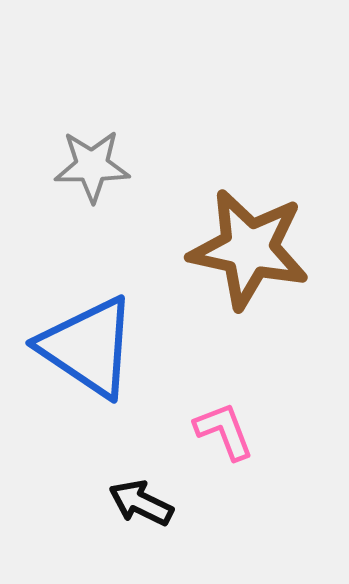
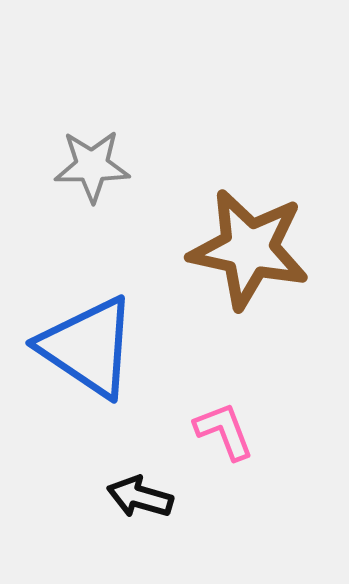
black arrow: moved 1 px left, 6 px up; rotated 10 degrees counterclockwise
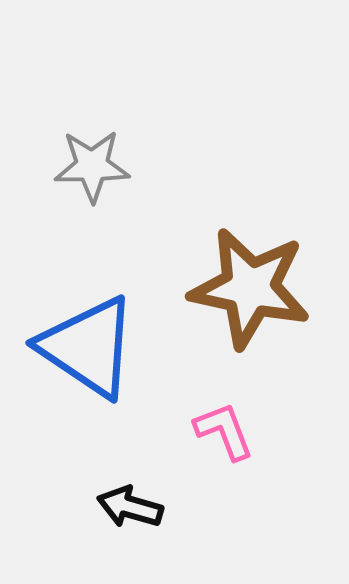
brown star: moved 1 px right, 39 px down
black arrow: moved 10 px left, 10 px down
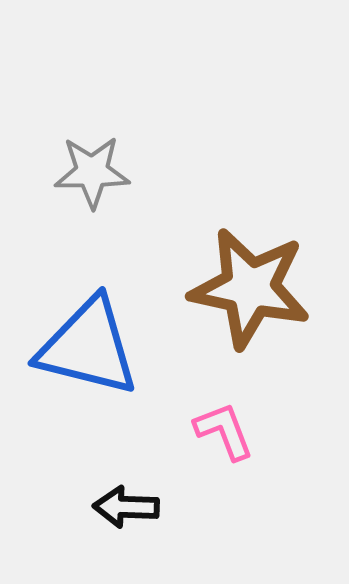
gray star: moved 6 px down
blue triangle: rotated 20 degrees counterclockwise
black arrow: moved 4 px left; rotated 14 degrees counterclockwise
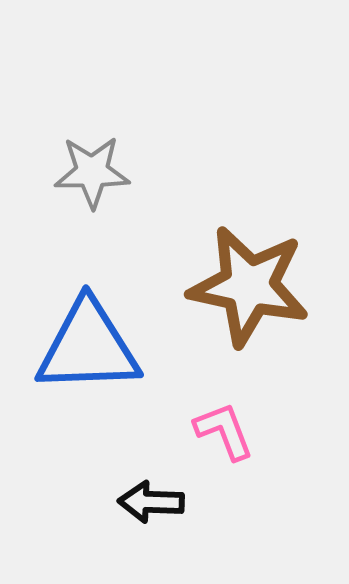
brown star: moved 1 px left, 2 px up
blue triangle: rotated 16 degrees counterclockwise
black arrow: moved 25 px right, 5 px up
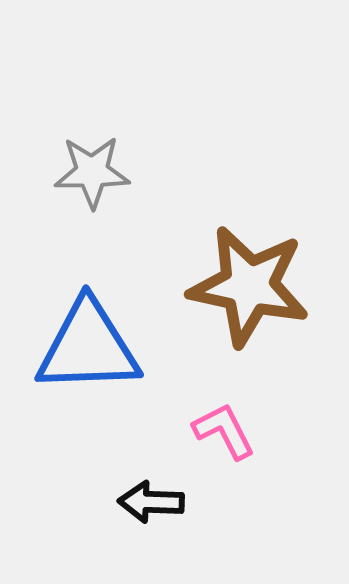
pink L-shape: rotated 6 degrees counterclockwise
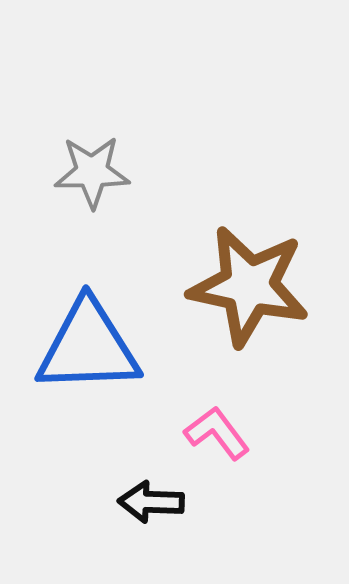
pink L-shape: moved 7 px left, 2 px down; rotated 10 degrees counterclockwise
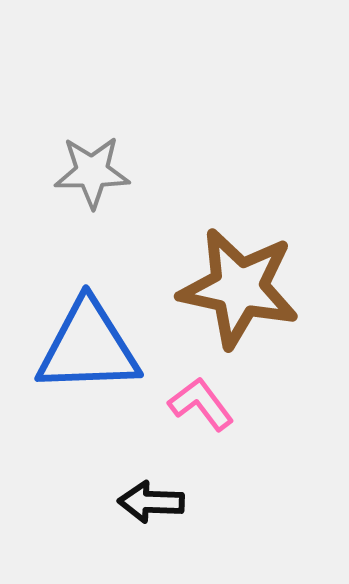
brown star: moved 10 px left, 2 px down
pink L-shape: moved 16 px left, 29 px up
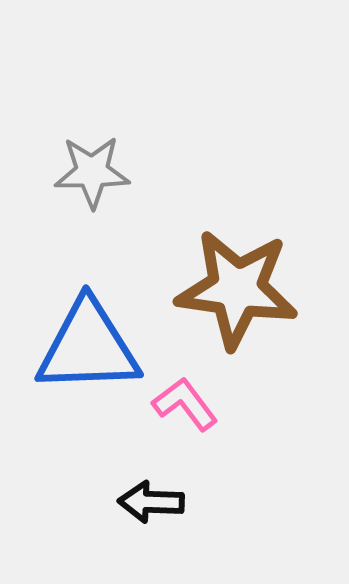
brown star: moved 2 px left, 1 px down; rotated 4 degrees counterclockwise
pink L-shape: moved 16 px left
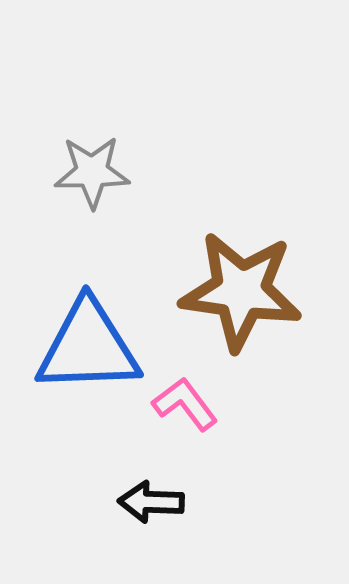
brown star: moved 4 px right, 2 px down
